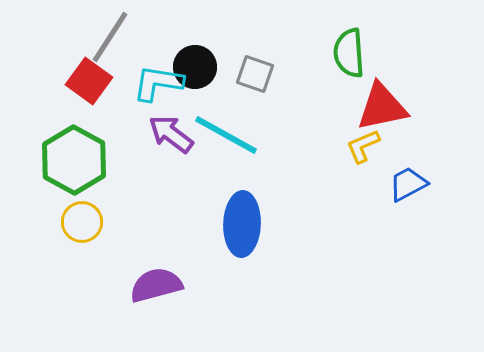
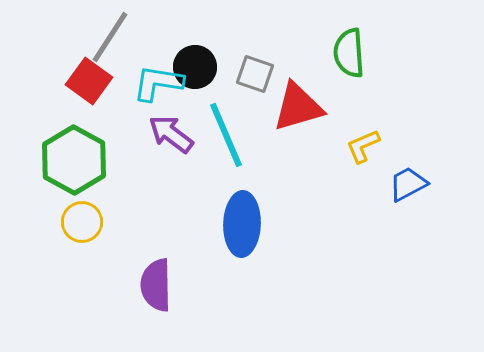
red triangle: moved 84 px left; rotated 4 degrees counterclockwise
cyan line: rotated 38 degrees clockwise
purple semicircle: rotated 76 degrees counterclockwise
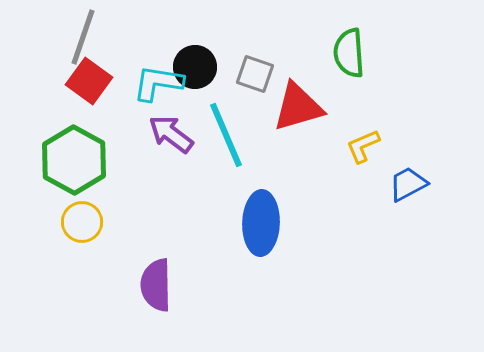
gray line: moved 27 px left; rotated 14 degrees counterclockwise
blue ellipse: moved 19 px right, 1 px up
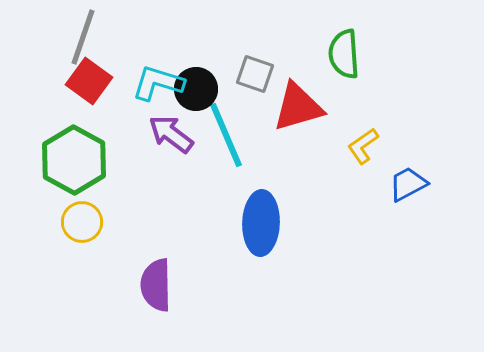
green semicircle: moved 5 px left, 1 px down
black circle: moved 1 px right, 22 px down
cyan L-shape: rotated 8 degrees clockwise
yellow L-shape: rotated 12 degrees counterclockwise
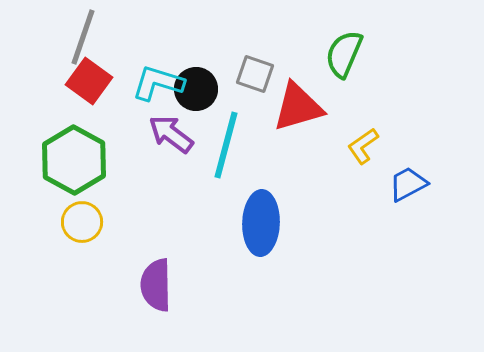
green semicircle: rotated 27 degrees clockwise
cyan line: moved 10 px down; rotated 38 degrees clockwise
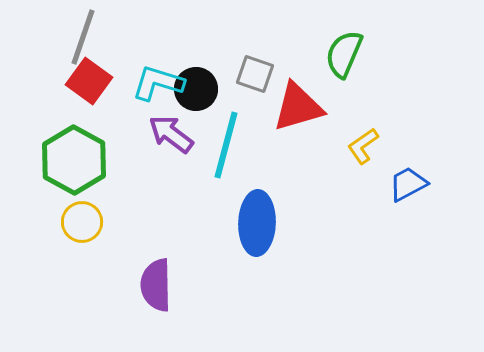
blue ellipse: moved 4 px left
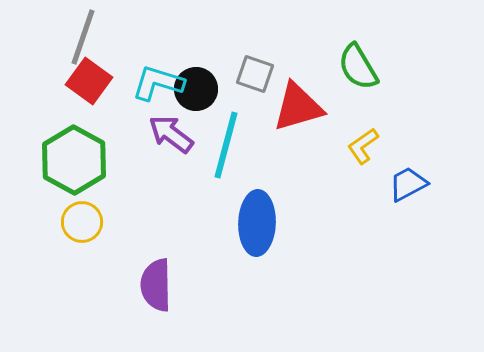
green semicircle: moved 14 px right, 13 px down; rotated 54 degrees counterclockwise
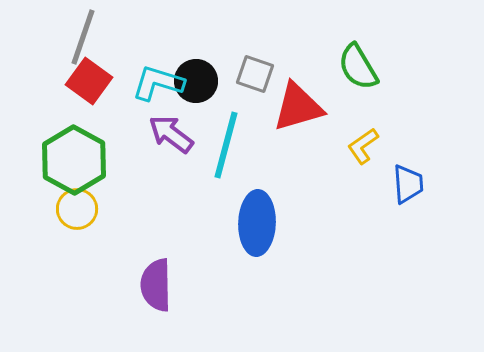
black circle: moved 8 px up
blue trapezoid: rotated 114 degrees clockwise
yellow circle: moved 5 px left, 13 px up
